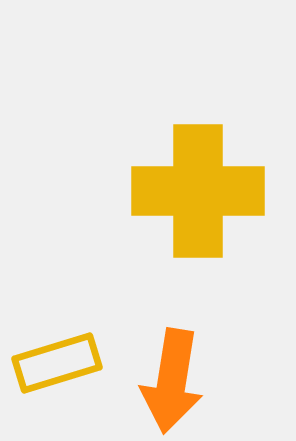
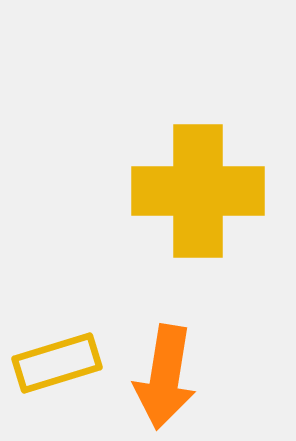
orange arrow: moved 7 px left, 4 px up
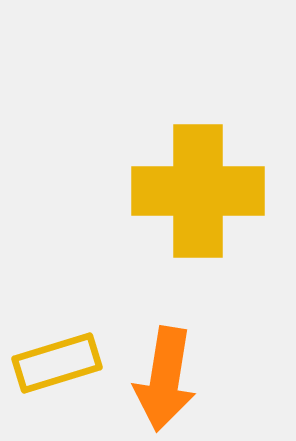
orange arrow: moved 2 px down
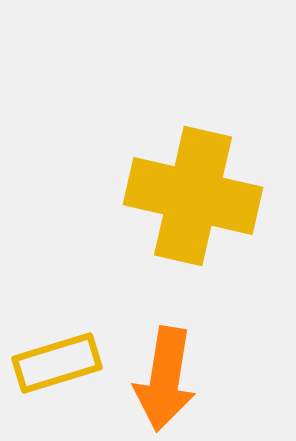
yellow cross: moved 5 px left, 5 px down; rotated 13 degrees clockwise
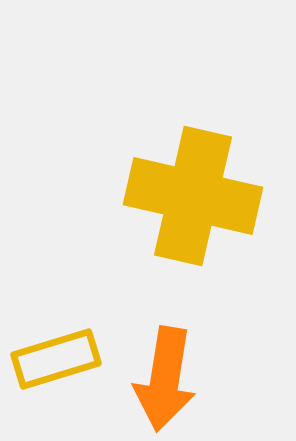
yellow rectangle: moved 1 px left, 4 px up
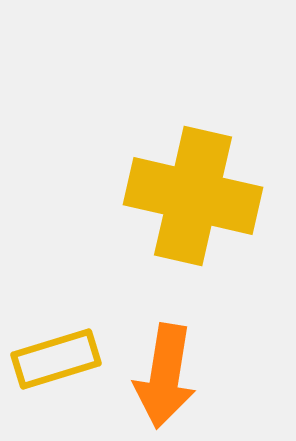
orange arrow: moved 3 px up
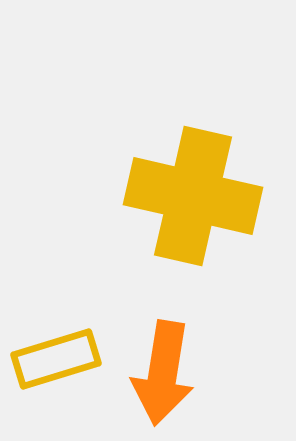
orange arrow: moved 2 px left, 3 px up
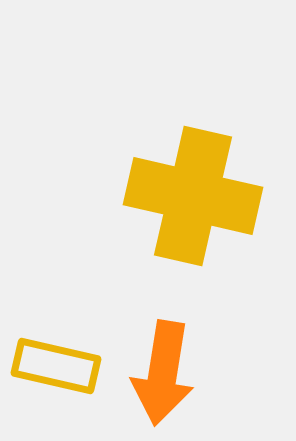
yellow rectangle: moved 7 px down; rotated 30 degrees clockwise
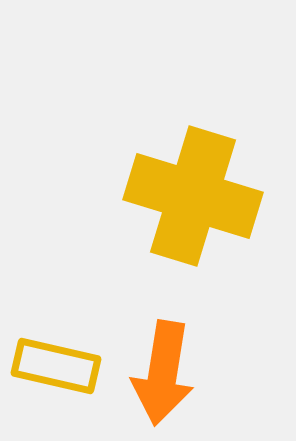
yellow cross: rotated 4 degrees clockwise
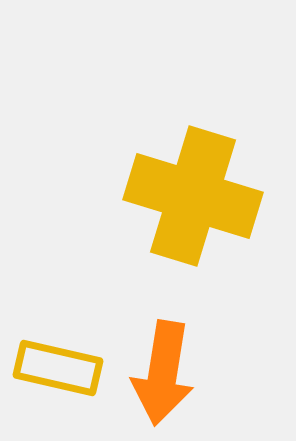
yellow rectangle: moved 2 px right, 2 px down
